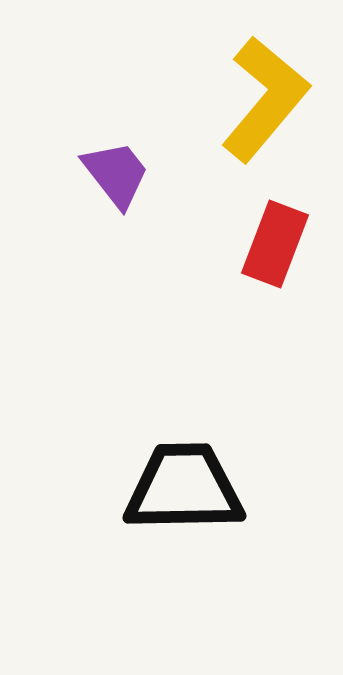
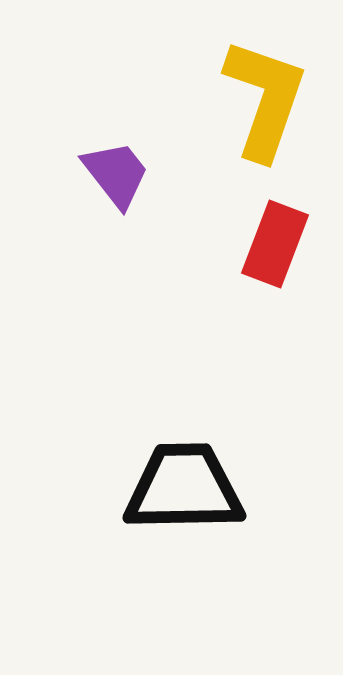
yellow L-shape: rotated 21 degrees counterclockwise
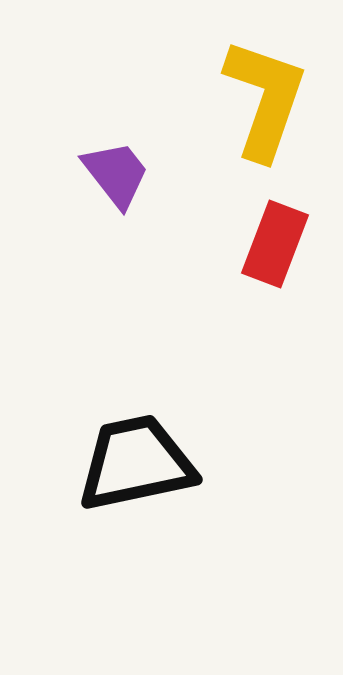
black trapezoid: moved 48 px left, 25 px up; rotated 11 degrees counterclockwise
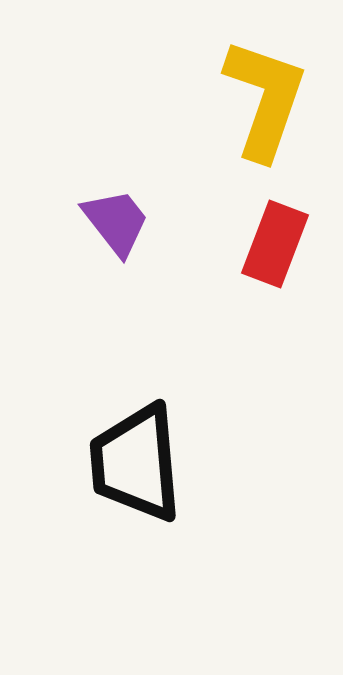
purple trapezoid: moved 48 px down
black trapezoid: rotated 83 degrees counterclockwise
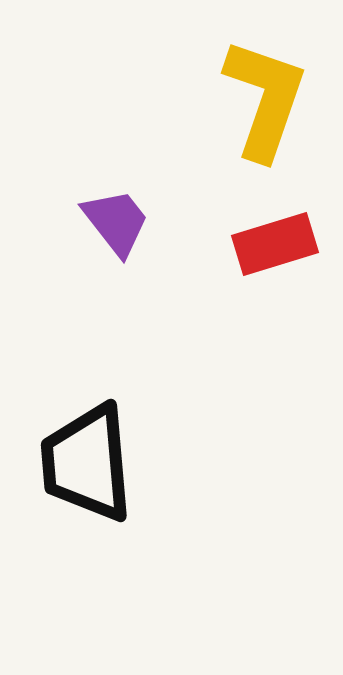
red rectangle: rotated 52 degrees clockwise
black trapezoid: moved 49 px left
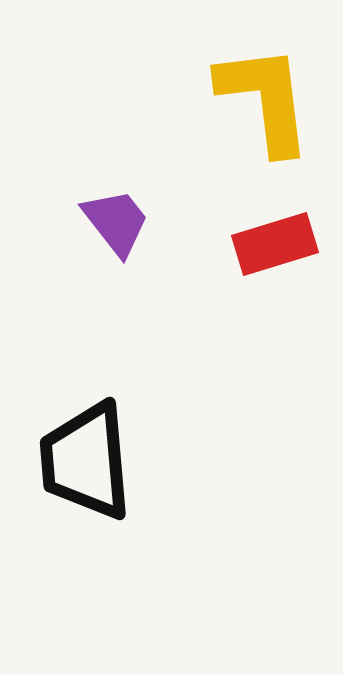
yellow L-shape: rotated 26 degrees counterclockwise
black trapezoid: moved 1 px left, 2 px up
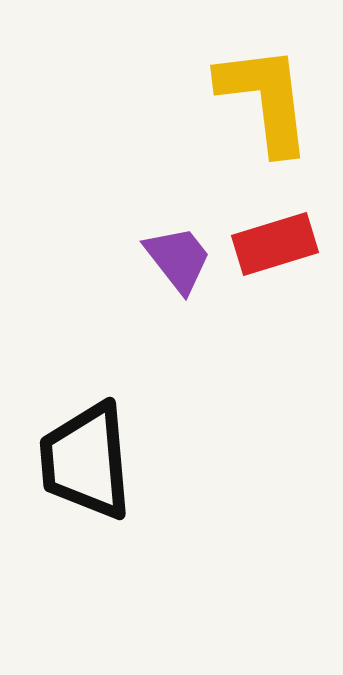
purple trapezoid: moved 62 px right, 37 px down
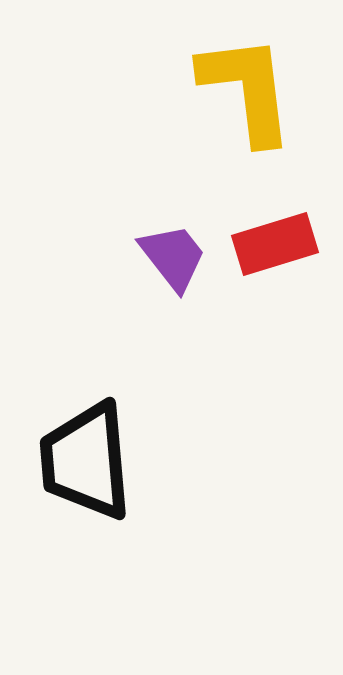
yellow L-shape: moved 18 px left, 10 px up
purple trapezoid: moved 5 px left, 2 px up
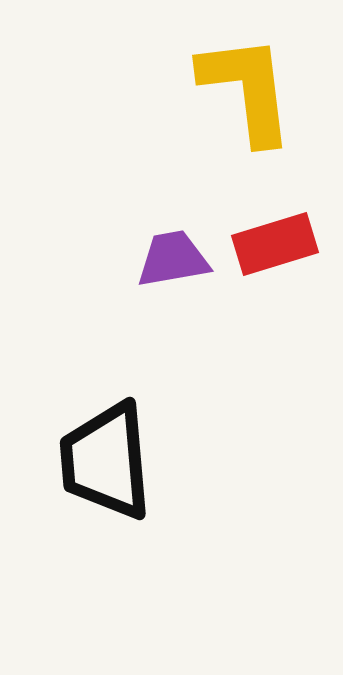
purple trapezoid: moved 2 px down; rotated 62 degrees counterclockwise
black trapezoid: moved 20 px right
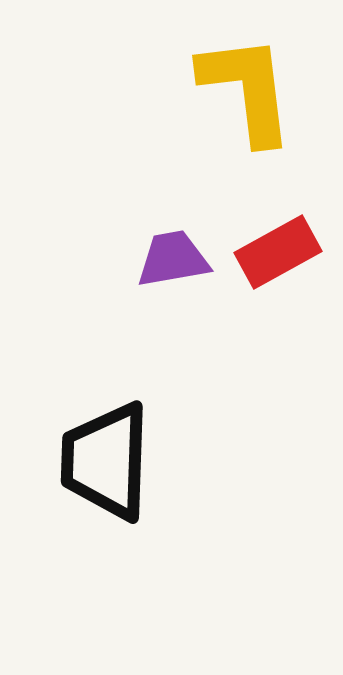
red rectangle: moved 3 px right, 8 px down; rotated 12 degrees counterclockwise
black trapezoid: rotated 7 degrees clockwise
